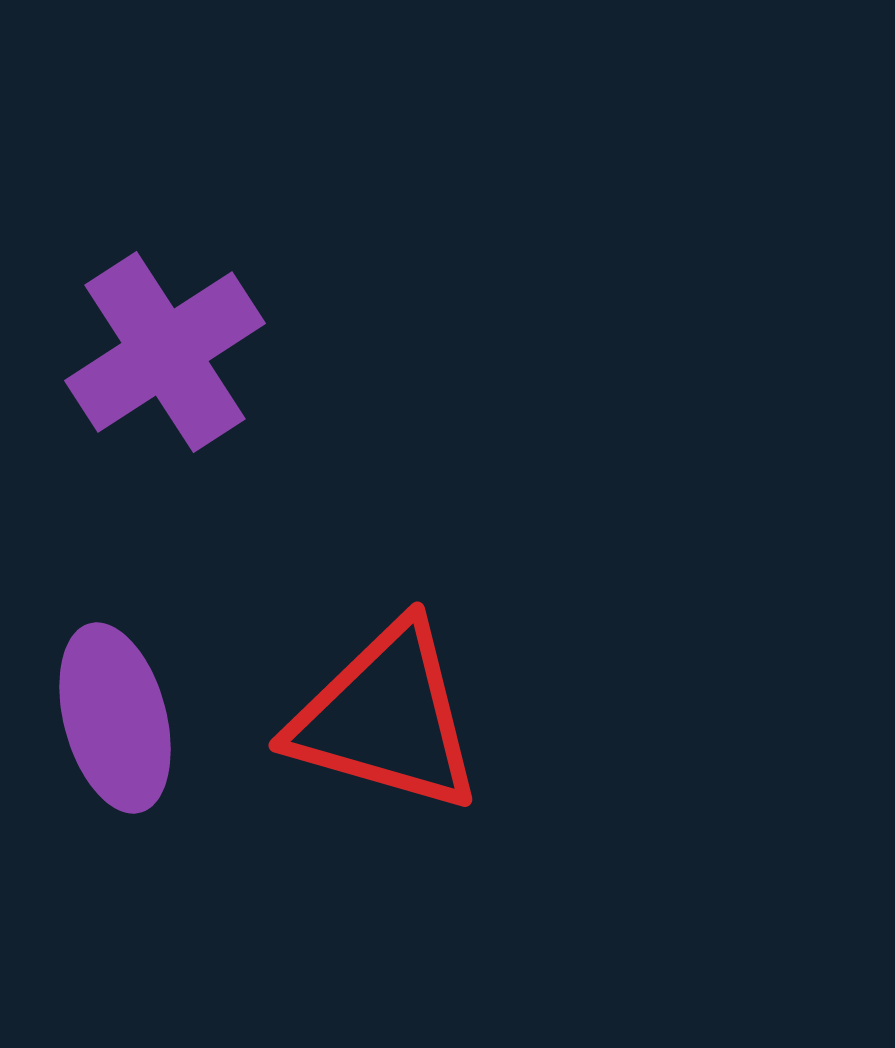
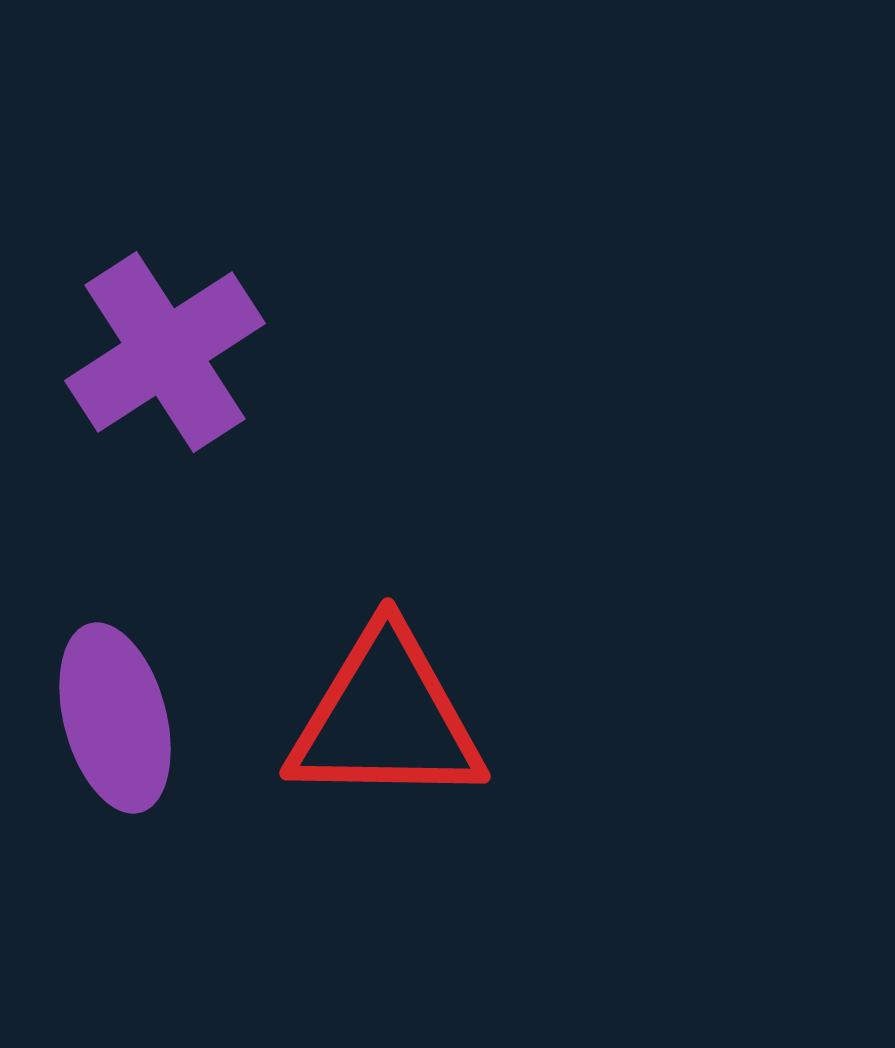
red triangle: rotated 15 degrees counterclockwise
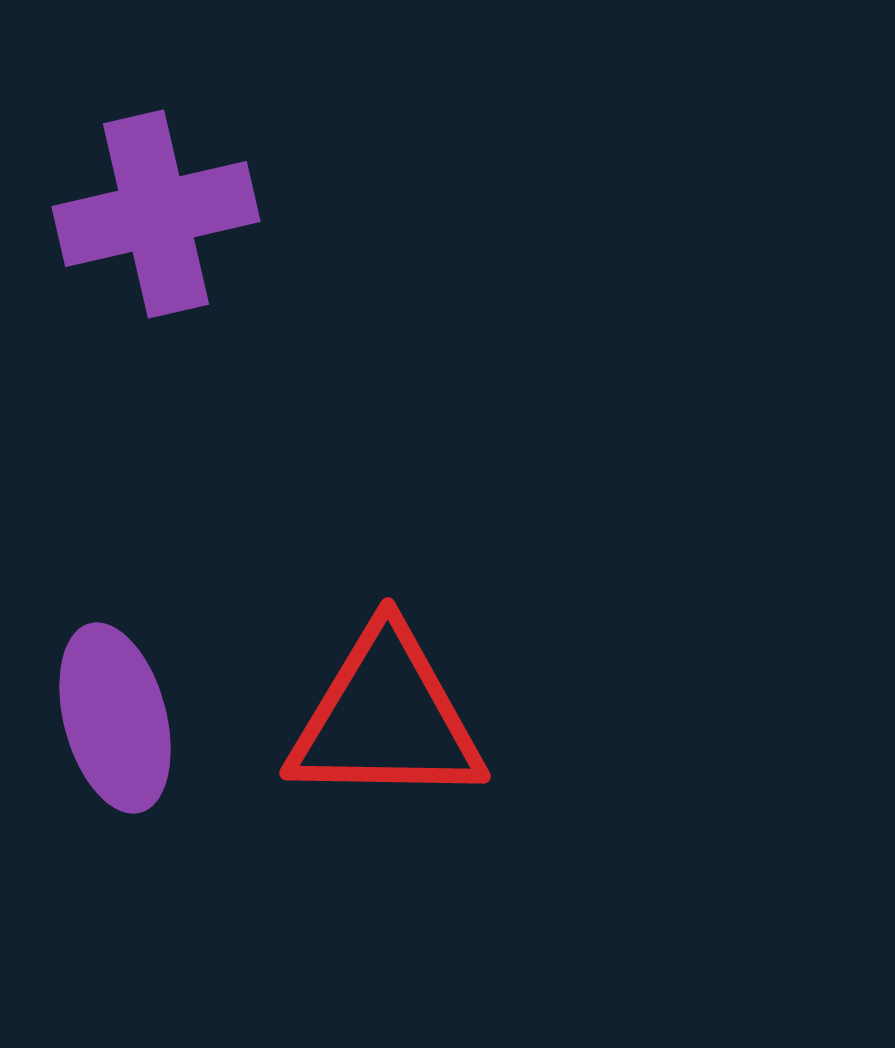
purple cross: moved 9 px left, 138 px up; rotated 20 degrees clockwise
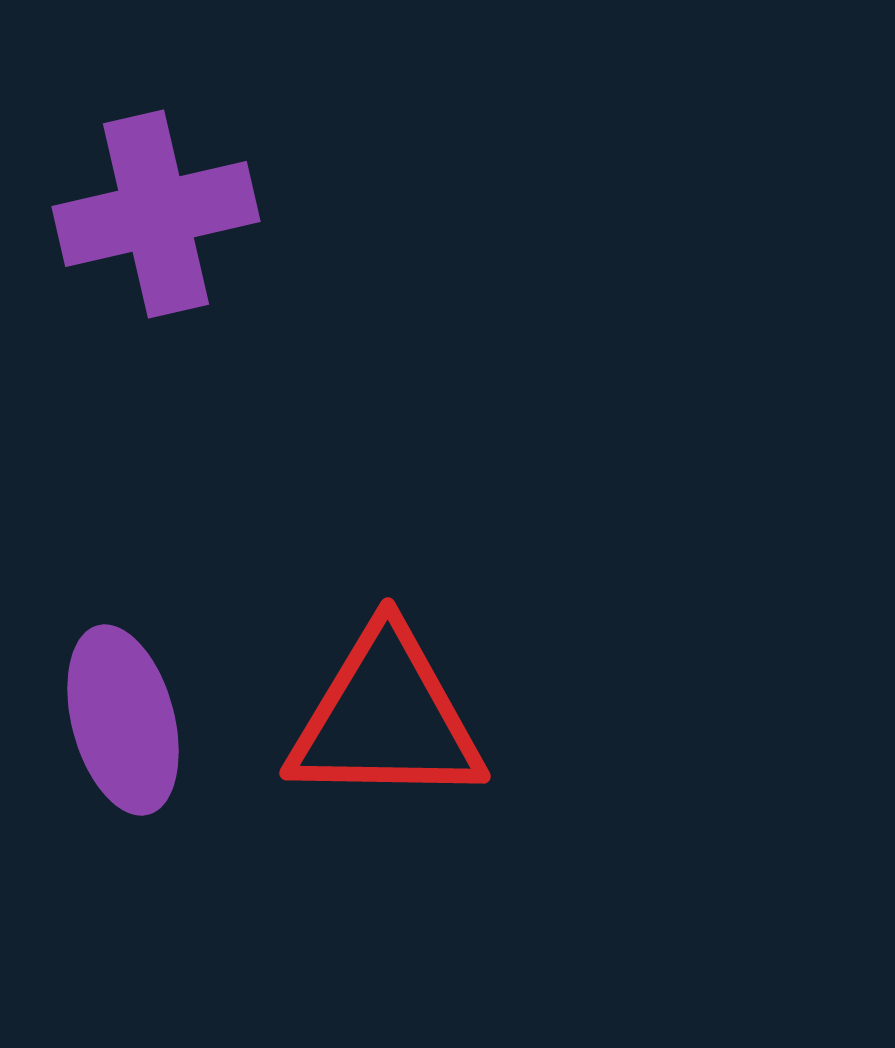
purple ellipse: moved 8 px right, 2 px down
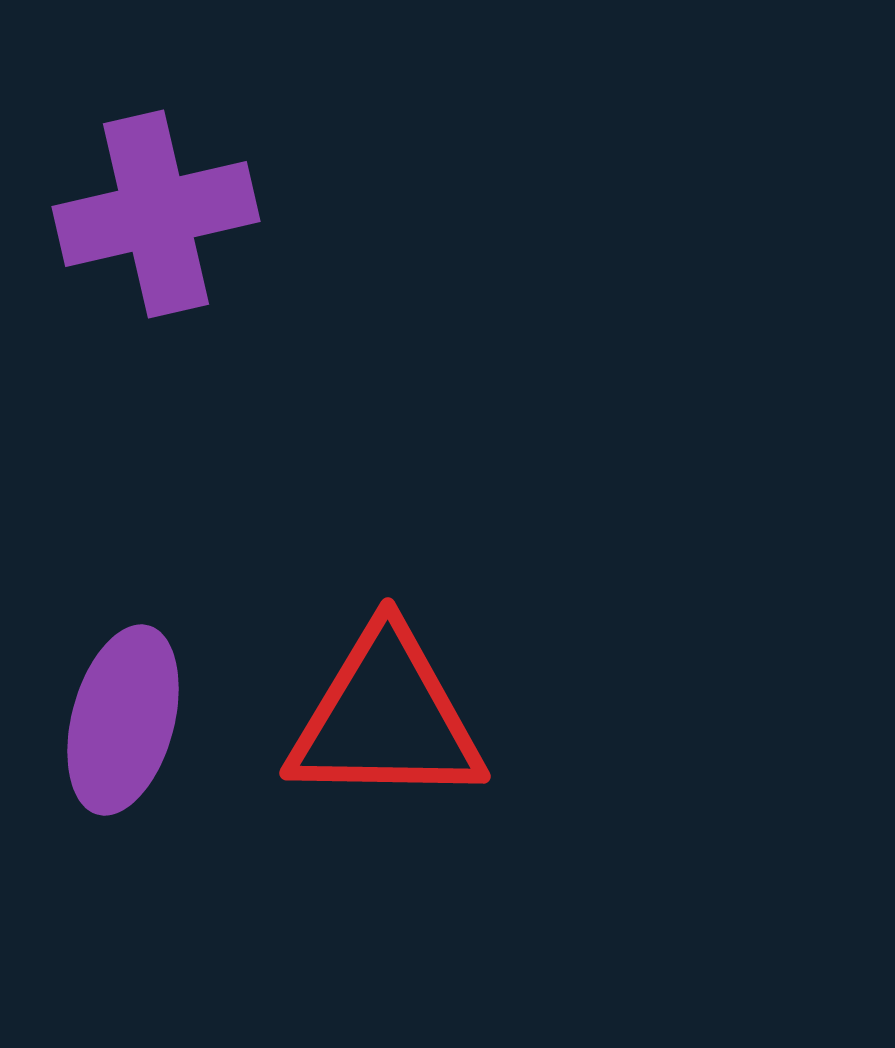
purple ellipse: rotated 30 degrees clockwise
